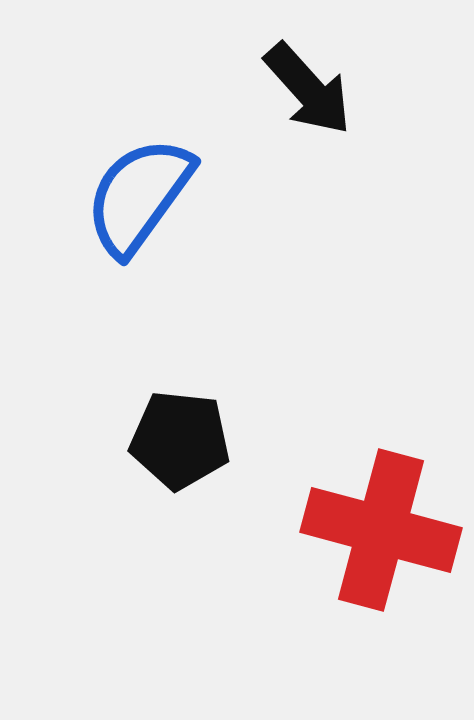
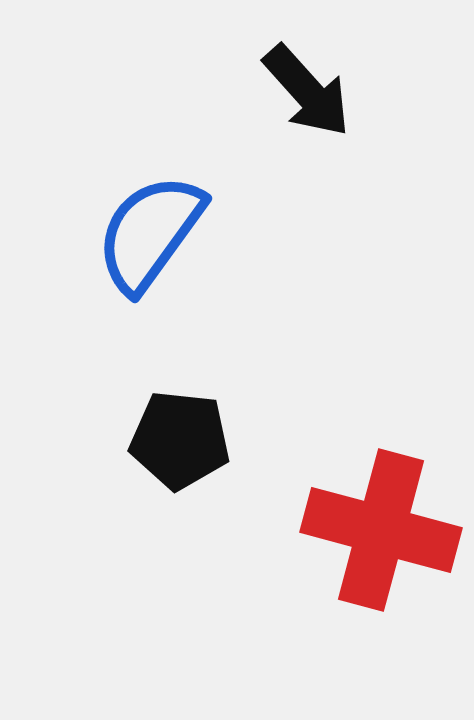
black arrow: moved 1 px left, 2 px down
blue semicircle: moved 11 px right, 37 px down
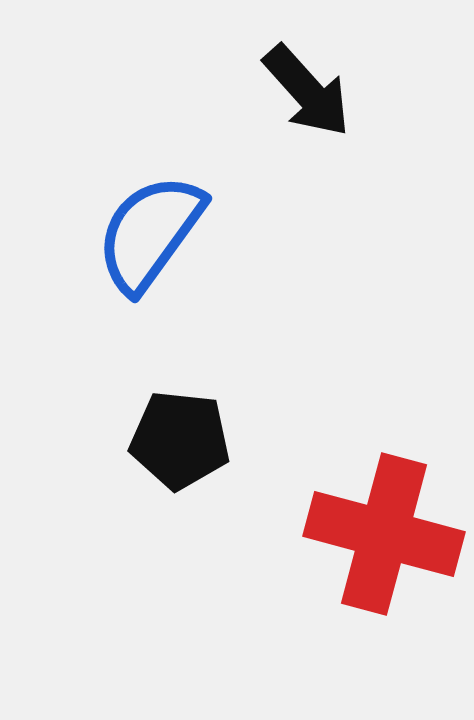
red cross: moved 3 px right, 4 px down
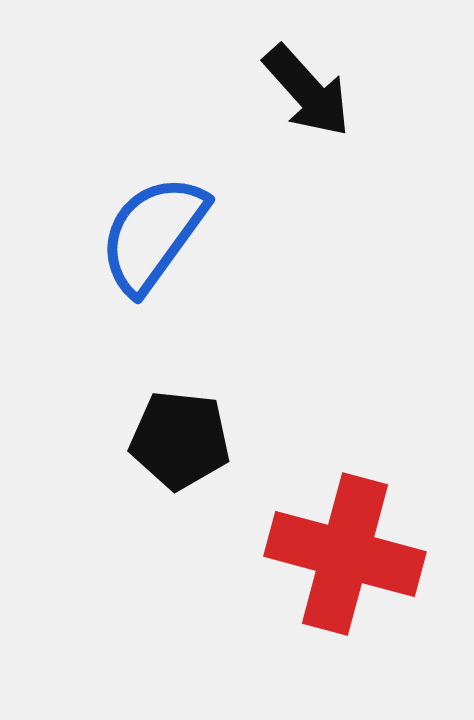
blue semicircle: moved 3 px right, 1 px down
red cross: moved 39 px left, 20 px down
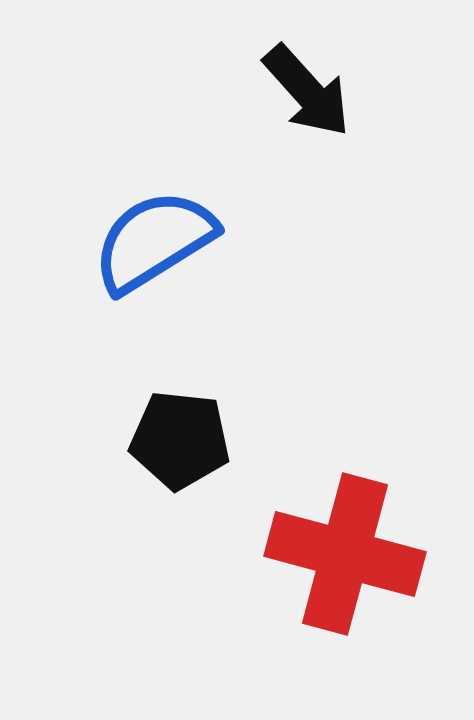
blue semicircle: moved 1 px right, 7 px down; rotated 22 degrees clockwise
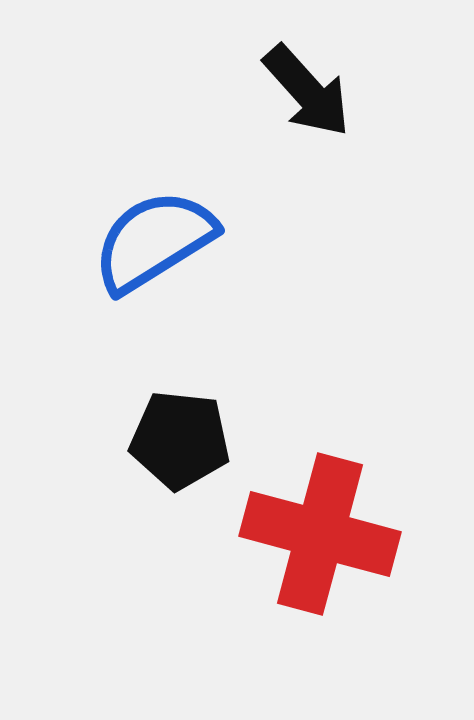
red cross: moved 25 px left, 20 px up
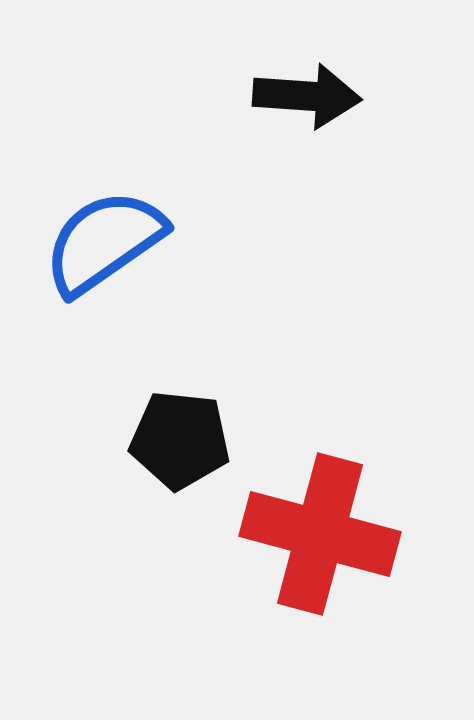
black arrow: moved 5 px down; rotated 44 degrees counterclockwise
blue semicircle: moved 50 px left, 1 px down; rotated 3 degrees counterclockwise
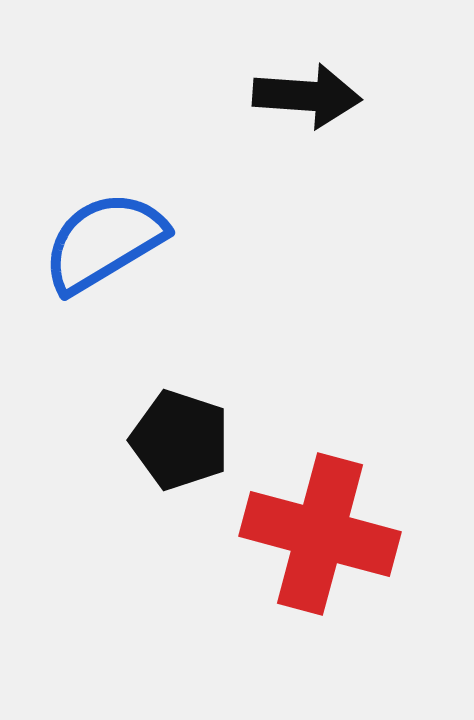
blue semicircle: rotated 4 degrees clockwise
black pentagon: rotated 12 degrees clockwise
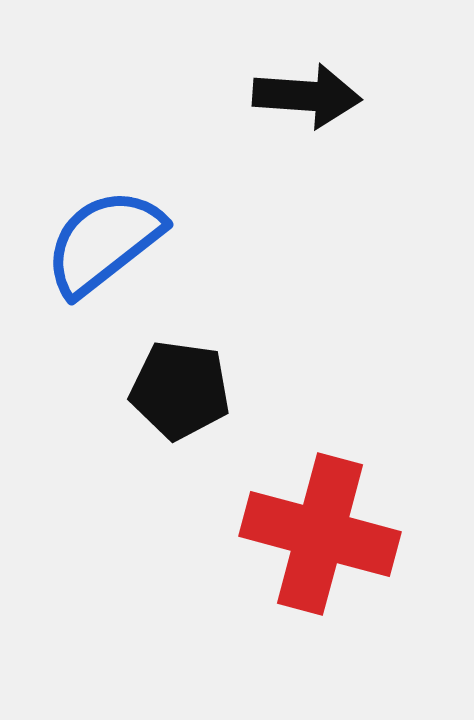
blue semicircle: rotated 7 degrees counterclockwise
black pentagon: moved 50 px up; rotated 10 degrees counterclockwise
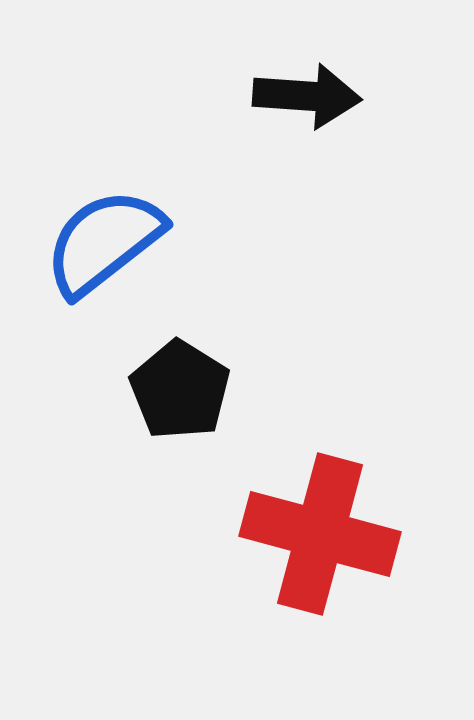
black pentagon: rotated 24 degrees clockwise
